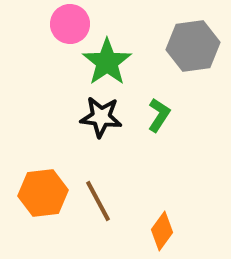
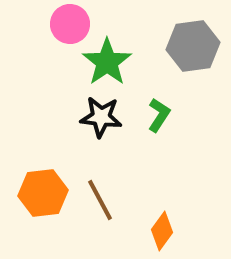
brown line: moved 2 px right, 1 px up
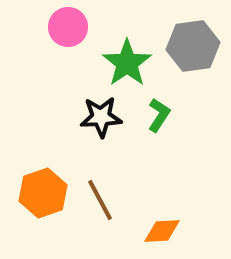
pink circle: moved 2 px left, 3 px down
green star: moved 20 px right, 1 px down
black star: rotated 9 degrees counterclockwise
orange hexagon: rotated 12 degrees counterclockwise
orange diamond: rotated 51 degrees clockwise
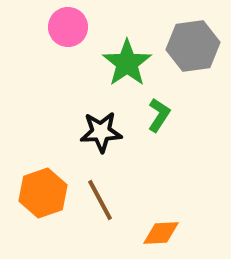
black star: moved 15 px down
orange diamond: moved 1 px left, 2 px down
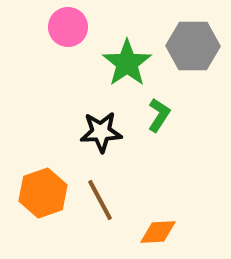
gray hexagon: rotated 9 degrees clockwise
orange diamond: moved 3 px left, 1 px up
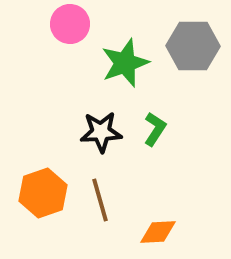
pink circle: moved 2 px right, 3 px up
green star: moved 2 px left; rotated 15 degrees clockwise
green L-shape: moved 4 px left, 14 px down
brown line: rotated 12 degrees clockwise
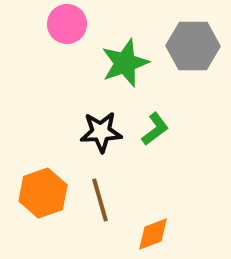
pink circle: moved 3 px left
green L-shape: rotated 20 degrees clockwise
orange diamond: moved 5 px left, 2 px down; rotated 18 degrees counterclockwise
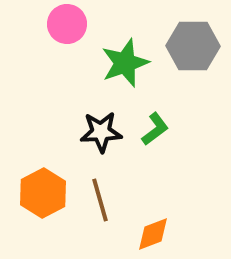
orange hexagon: rotated 9 degrees counterclockwise
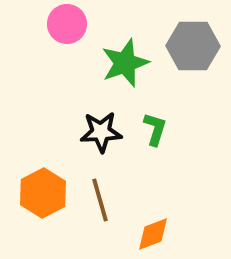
green L-shape: rotated 36 degrees counterclockwise
